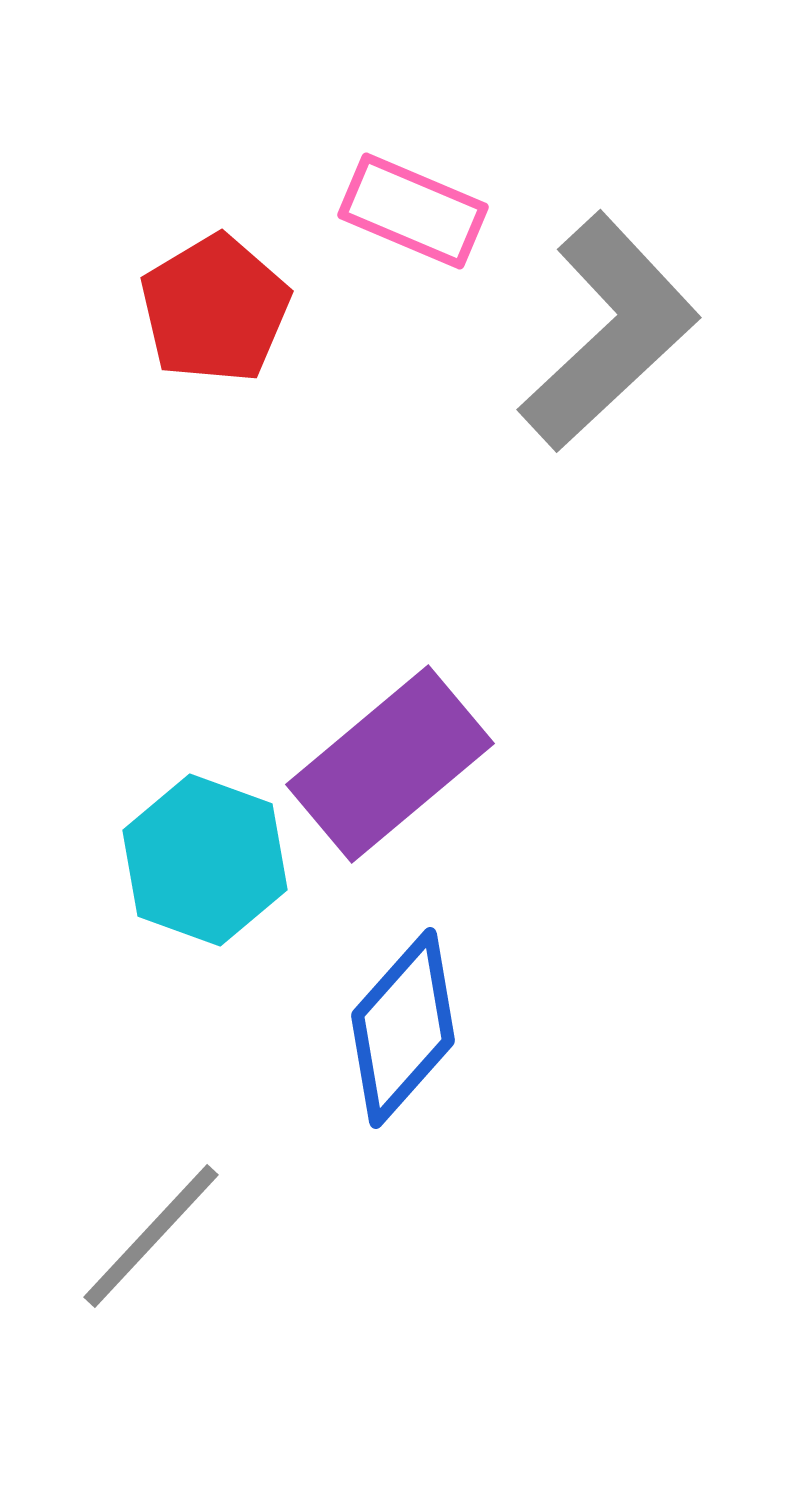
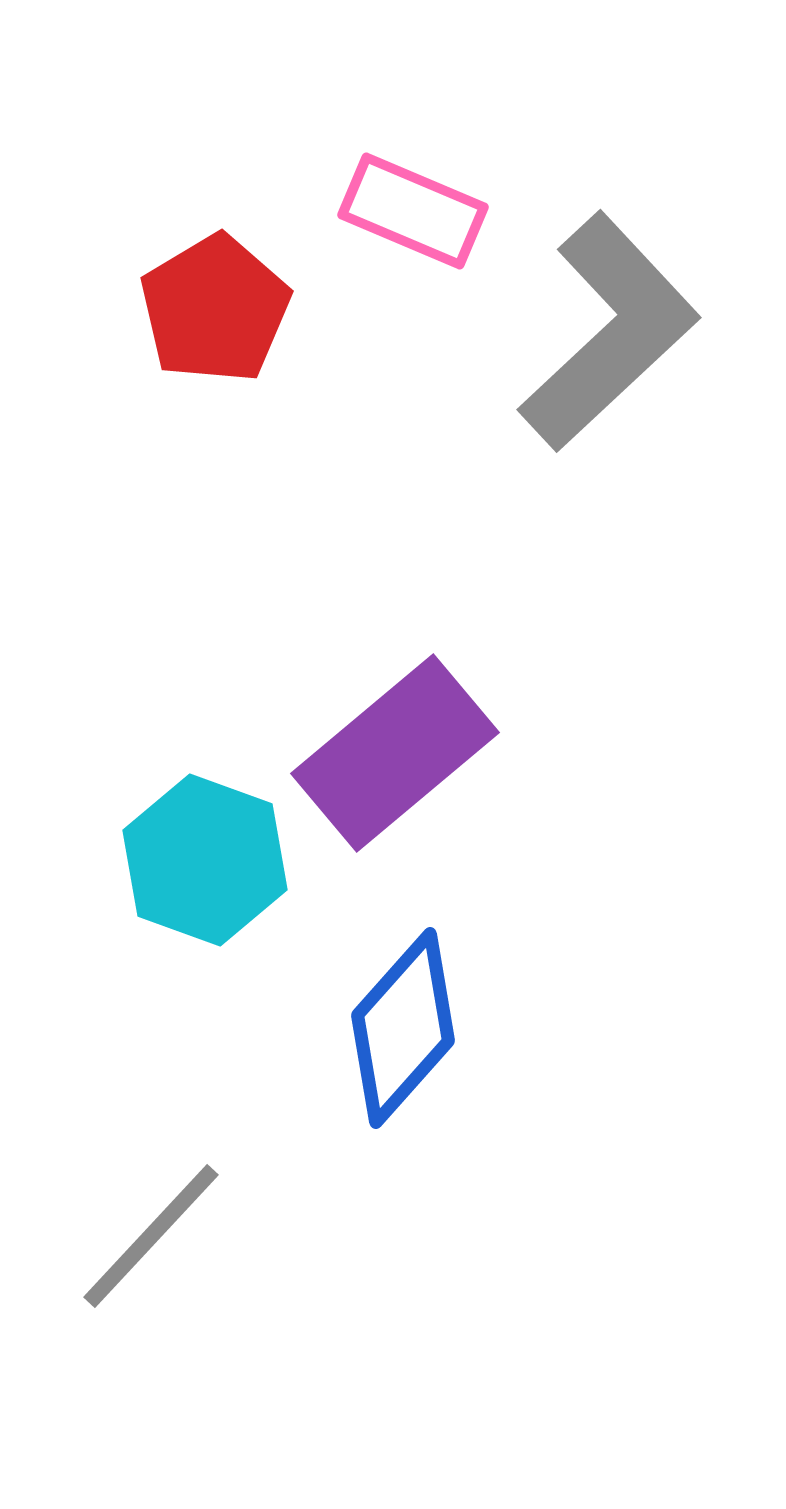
purple rectangle: moved 5 px right, 11 px up
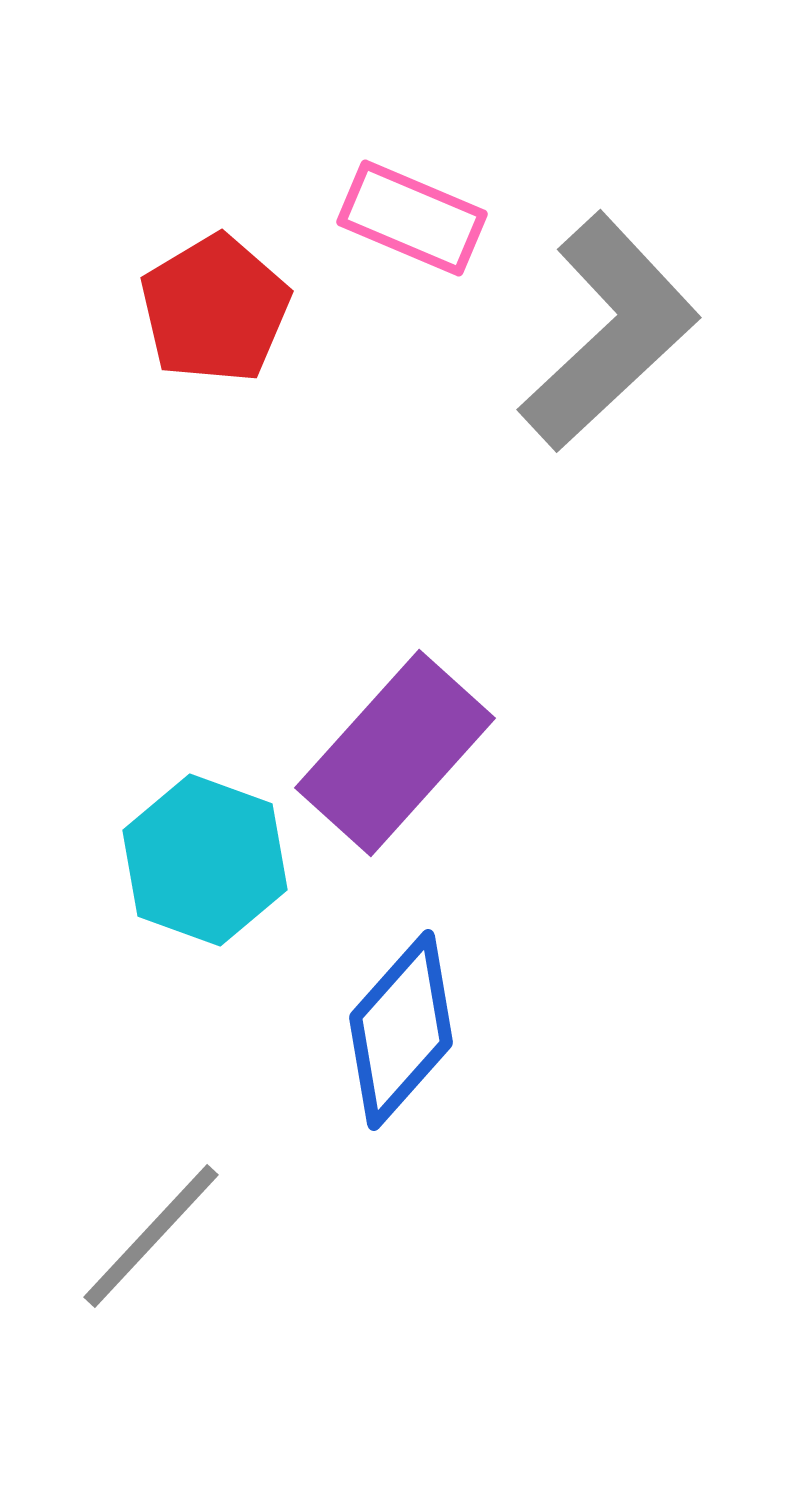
pink rectangle: moved 1 px left, 7 px down
purple rectangle: rotated 8 degrees counterclockwise
blue diamond: moved 2 px left, 2 px down
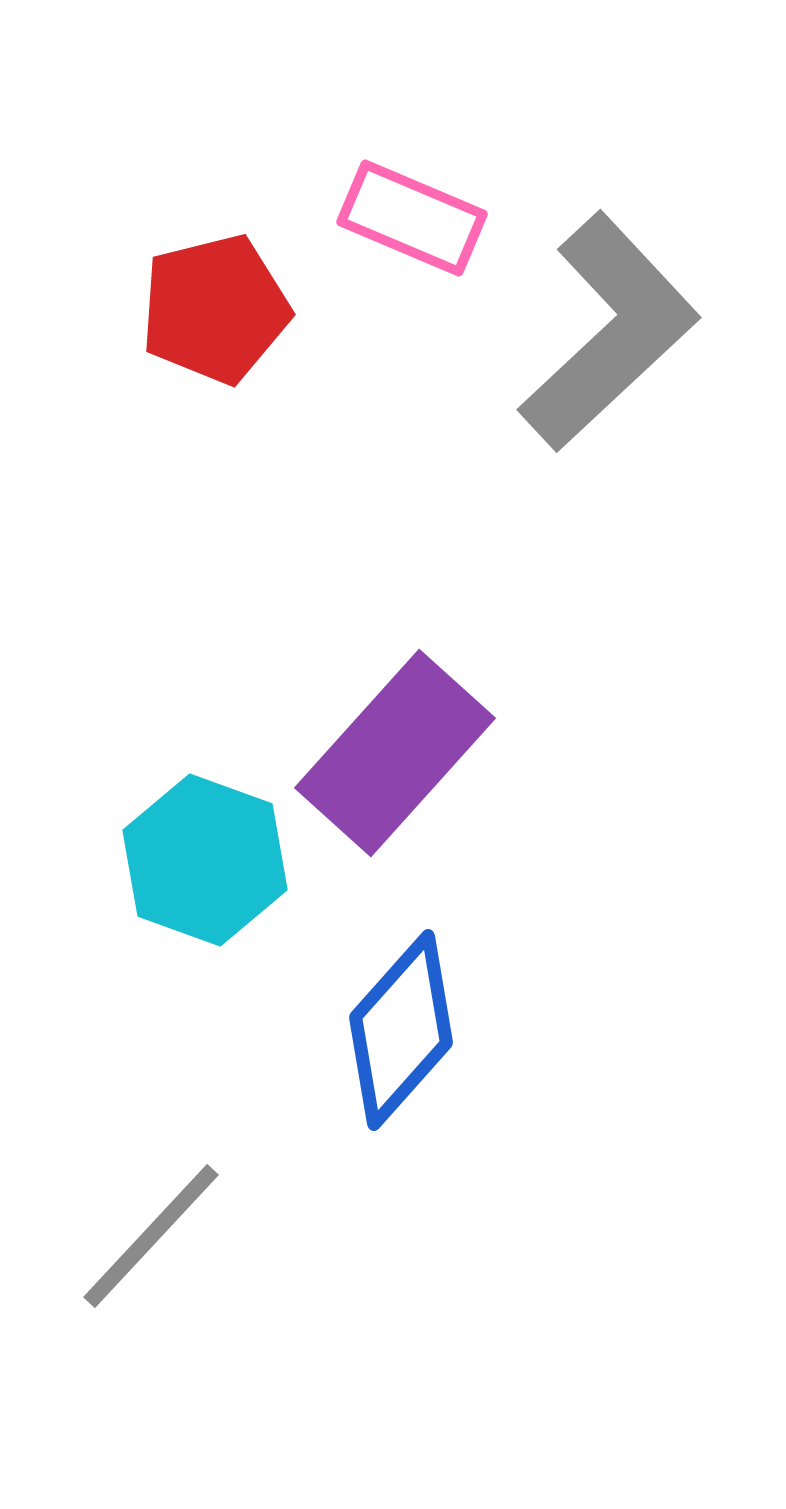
red pentagon: rotated 17 degrees clockwise
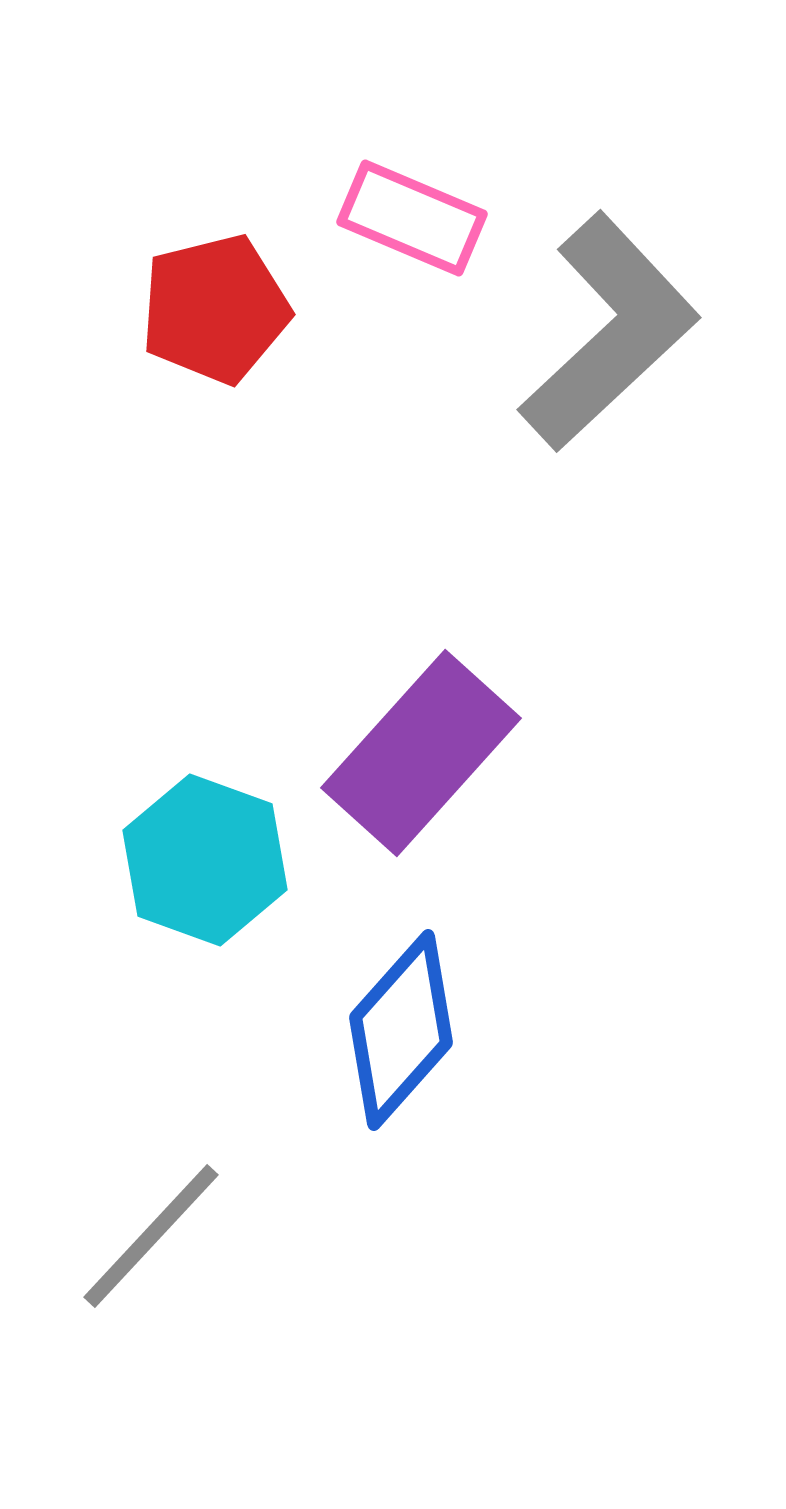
purple rectangle: moved 26 px right
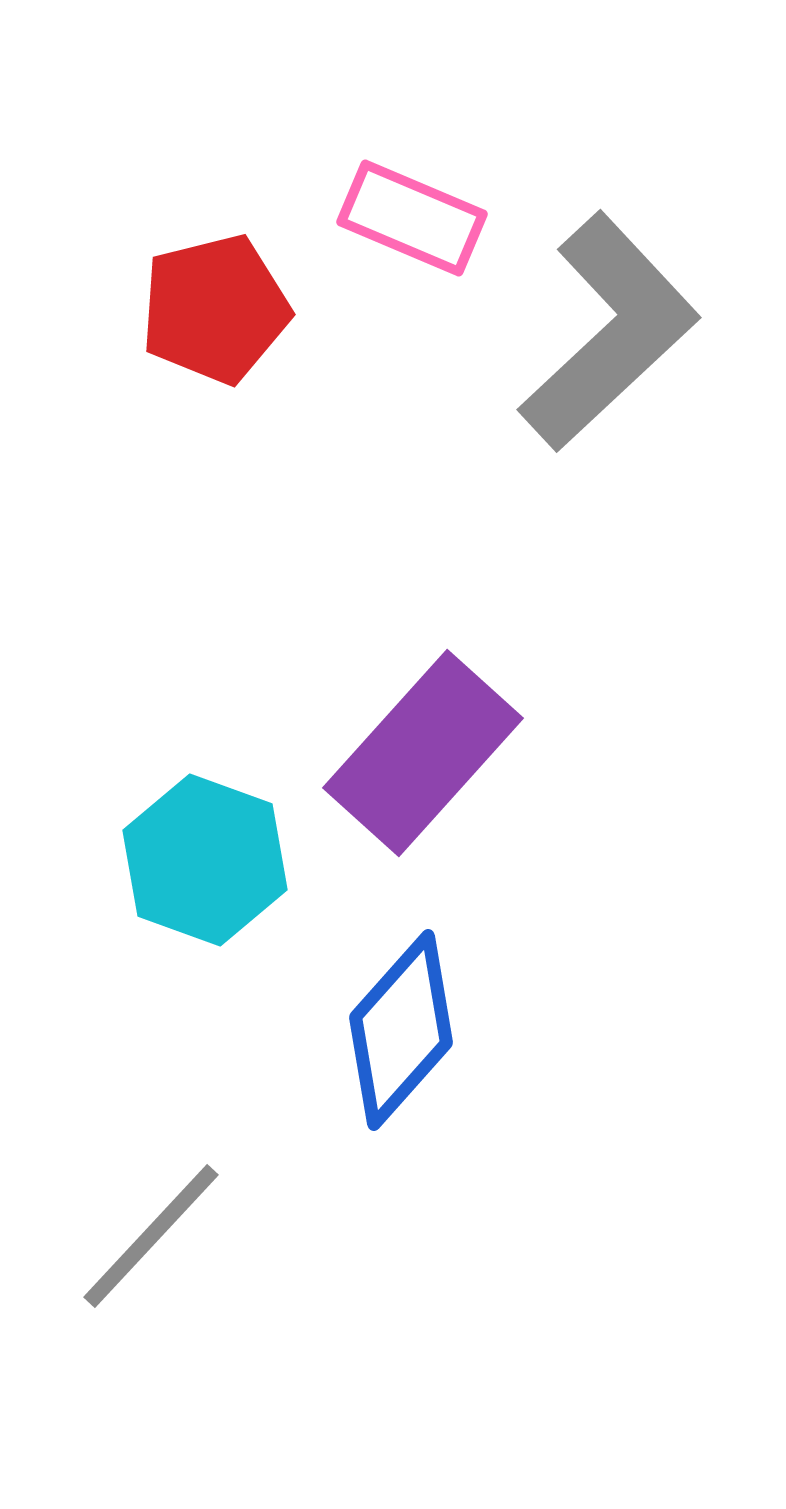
purple rectangle: moved 2 px right
